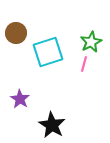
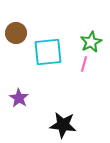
cyan square: rotated 12 degrees clockwise
purple star: moved 1 px left, 1 px up
black star: moved 11 px right; rotated 24 degrees counterclockwise
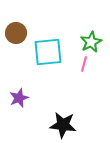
purple star: rotated 18 degrees clockwise
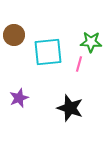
brown circle: moved 2 px left, 2 px down
green star: rotated 30 degrees clockwise
pink line: moved 5 px left
black star: moved 7 px right, 17 px up; rotated 12 degrees clockwise
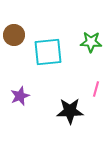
pink line: moved 17 px right, 25 px down
purple star: moved 1 px right, 2 px up
black star: moved 3 px down; rotated 20 degrees counterclockwise
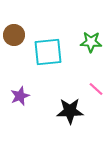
pink line: rotated 63 degrees counterclockwise
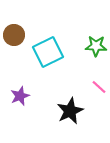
green star: moved 5 px right, 4 px down
cyan square: rotated 20 degrees counterclockwise
pink line: moved 3 px right, 2 px up
black star: rotated 24 degrees counterclockwise
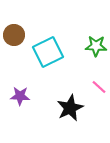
purple star: rotated 24 degrees clockwise
black star: moved 3 px up
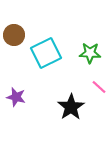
green star: moved 6 px left, 7 px down
cyan square: moved 2 px left, 1 px down
purple star: moved 4 px left, 1 px down; rotated 12 degrees clockwise
black star: moved 1 px right, 1 px up; rotated 8 degrees counterclockwise
